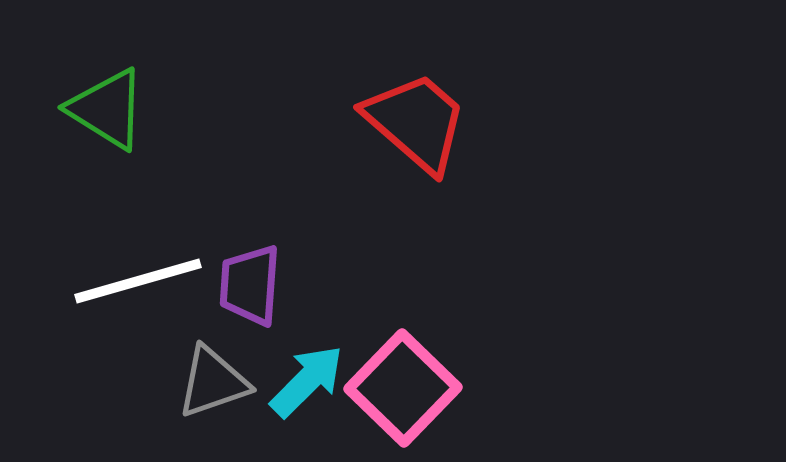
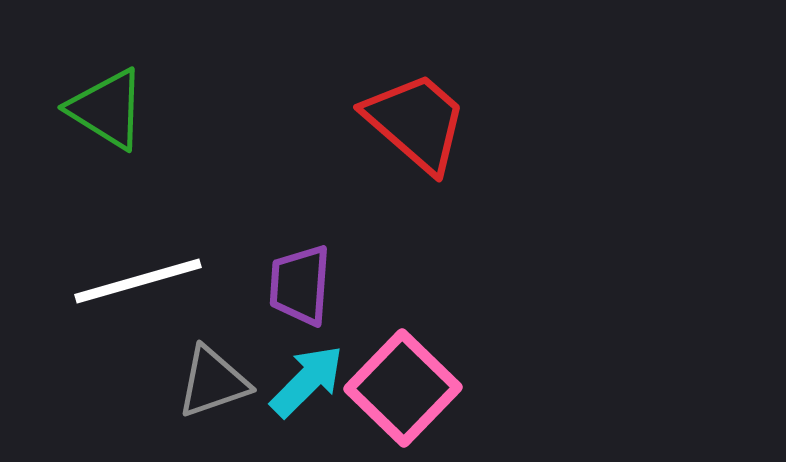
purple trapezoid: moved 50 px right
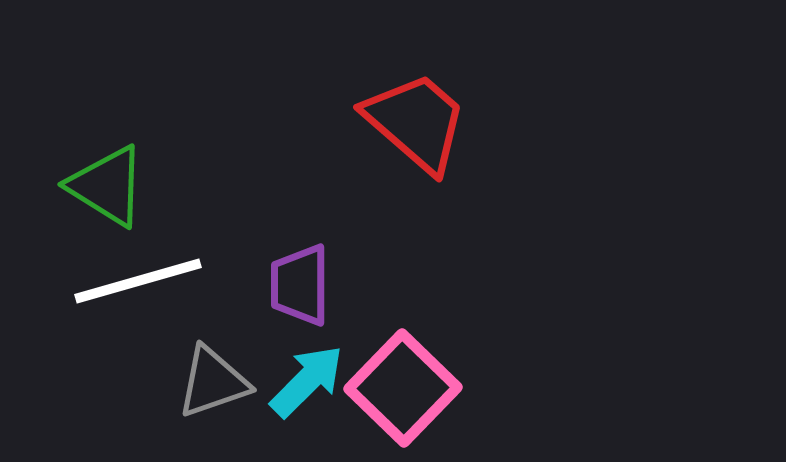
green triangle: moved 77 px down
purple trapezoid: rotated 4 degrees counterclockwise
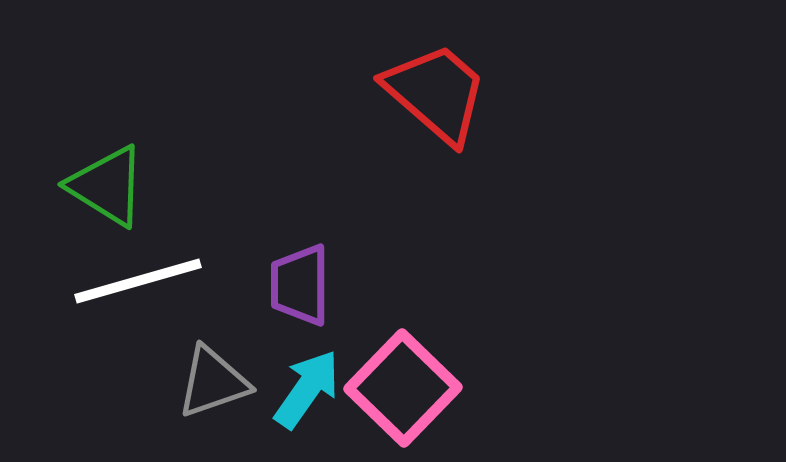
red trapezoid: moved 20 px right, 29 px up
cyan arrow: moved 8 px down; rotated 10 degrees counterclockwise
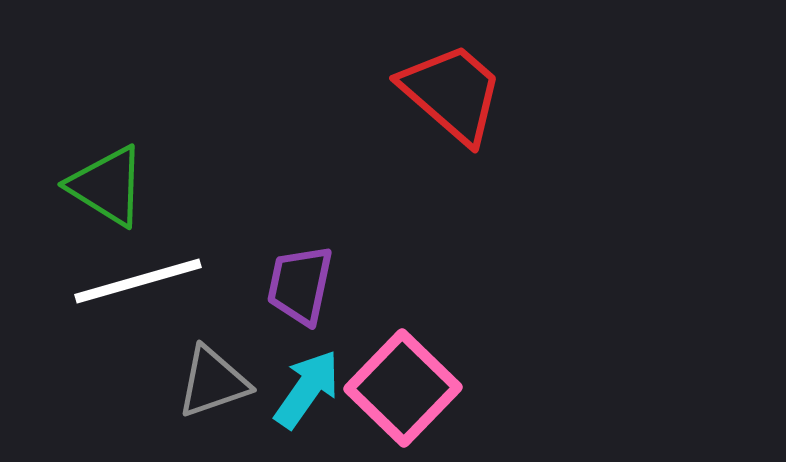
red trapezoid: moved 16 px right
purple trapezoid: rotated 12 degrees clockwise
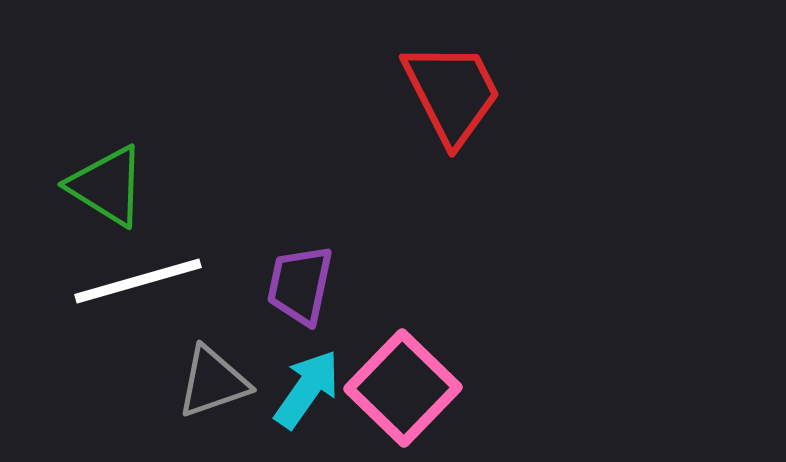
red trapezoid: rotated 22 degrees clockwise
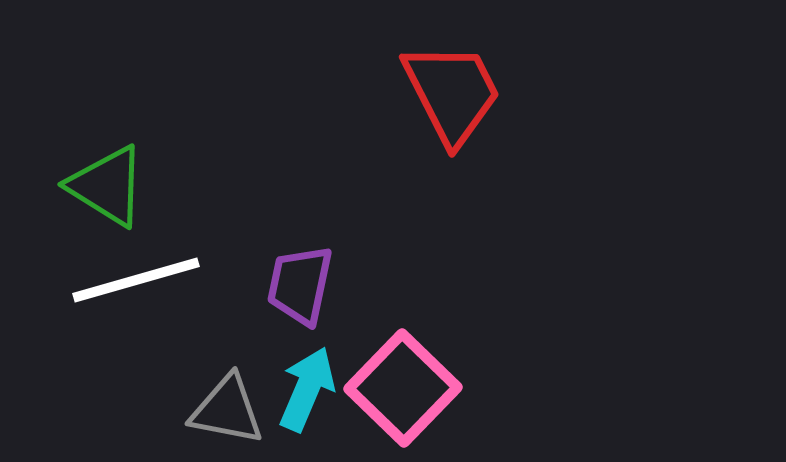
white line: moved 2 px left, 1 px up
gray triangle: moved 14 px right, 28 px down; rotated 30 degrees clockwise
cyan arrow: rotated 12 degrees counterclockwise
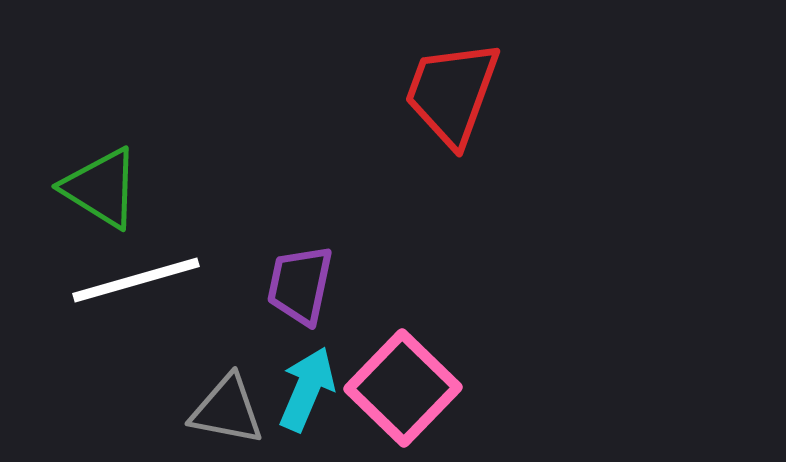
red trapezoid: rotated 133 degrees counterclockwise
green triangle: moved 6 px left, 2 px down
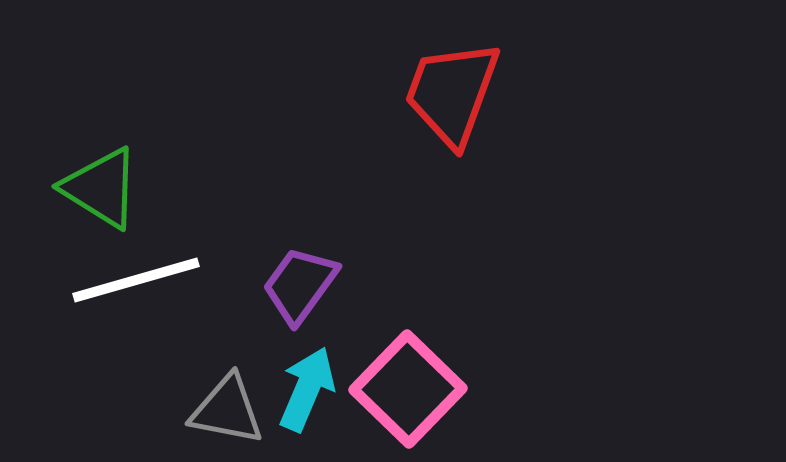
purple trapezoid: rotated 24 degrees clockwise
pink square: moved 5 px right, 1 px down
